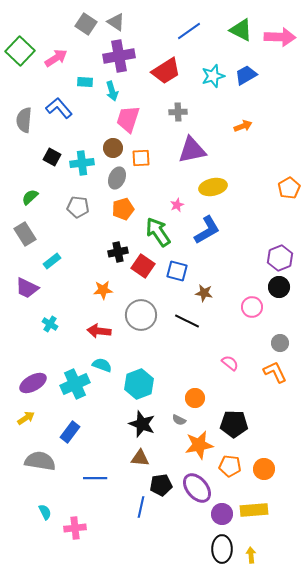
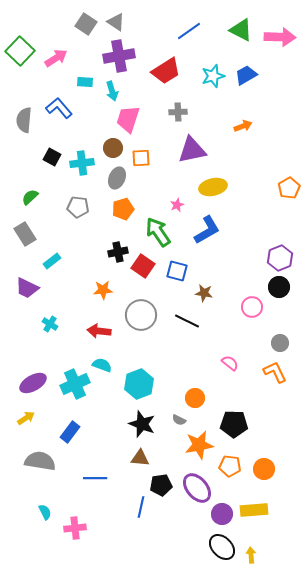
black ellipse at (222, 549): moved 2 px up; rotated 44 degrees counterclockwise
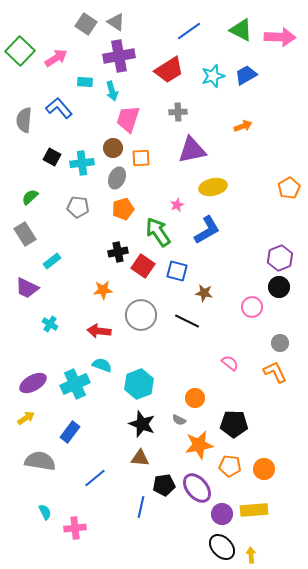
red trapezoid at (166, 71): moved 3 px right, 1 px up
blue line at (95, 478): rotated 40 degrees counterclockwise
black pentagon at (161, 485): moved 3 px right
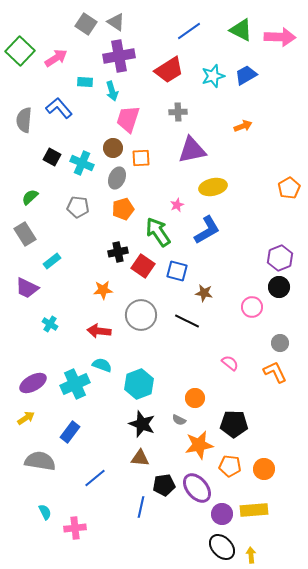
cyan cross at (82, 163): rotated 30 degrees clockwise
